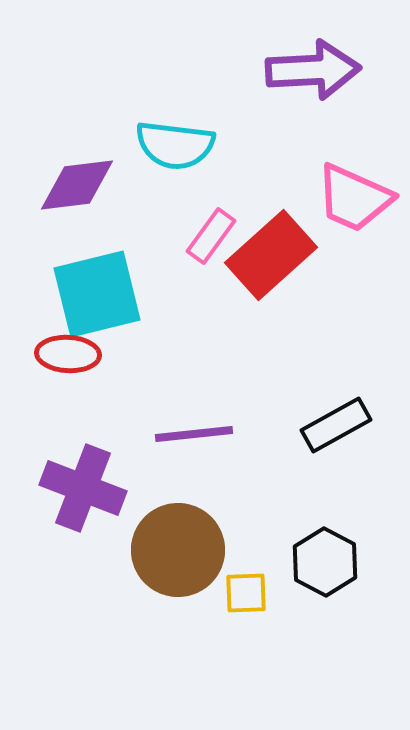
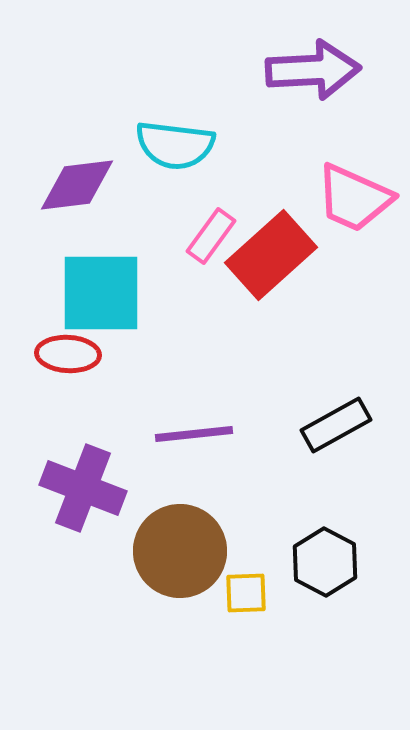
cyan square: moved 4 px right, 1 px up; rotated 14 degrees clockwise
brown circle: moved 2 px right, 1 px down
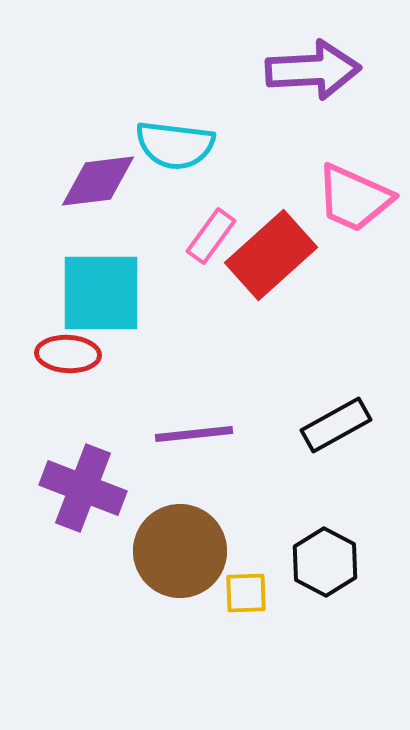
purple diamond: moved 21 px right, 4 px up
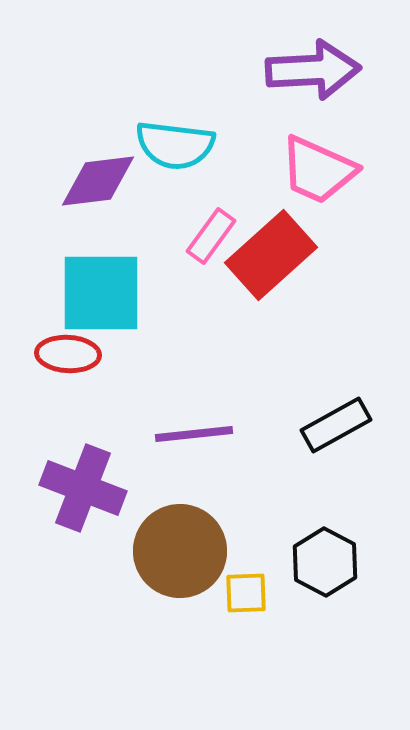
pink trapezoid: moved 36 px left, 28 px up
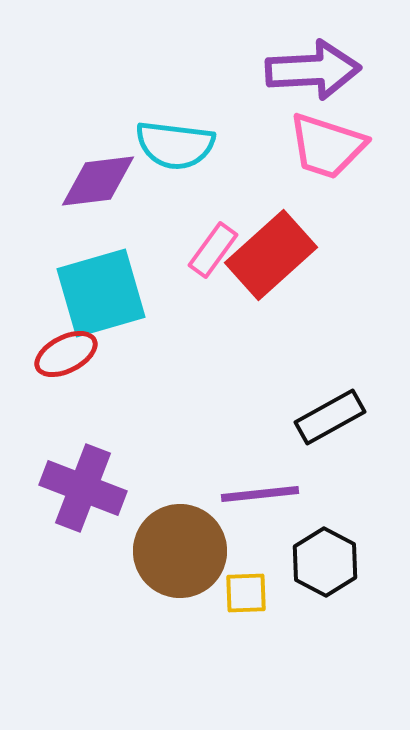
pink trapezoid: moved 9 px right, 24 px up; rotated 6 degrees counterclockwise
pink rectangle: moved 2 px right, 14 px down
cyan square: rotated 16 degrees counterclockwise
red ellipse: moved 2 px left; rotated 30 degrees counterclockwise
black rectangle: moved 6 px left, 8 px up
purple line: moved 66 px right, 60 px down
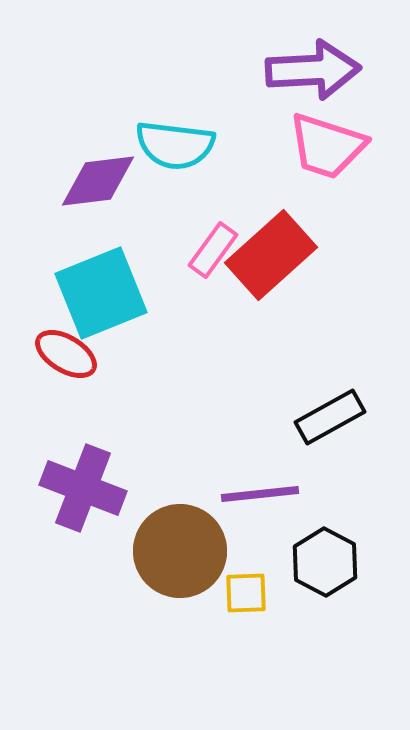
cyan square: rotated 6 degrees counterclockwise
red ellipse: rotated 58 degrees clockwise
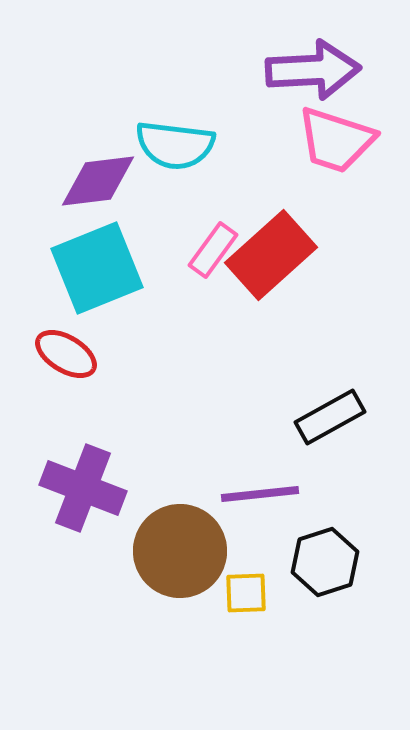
pink trapezoid: moved 9 px right, 6 px up
cyan square: moved 4 px left, 25 px up
black hexagon: rotated 14 degrees clockwise
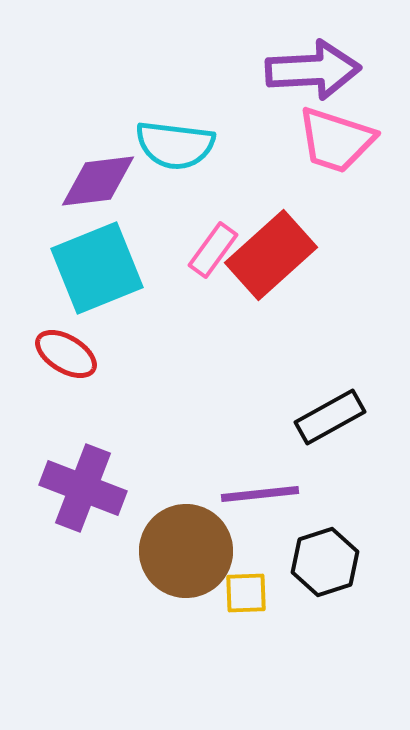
brown circle: moved 6 px right
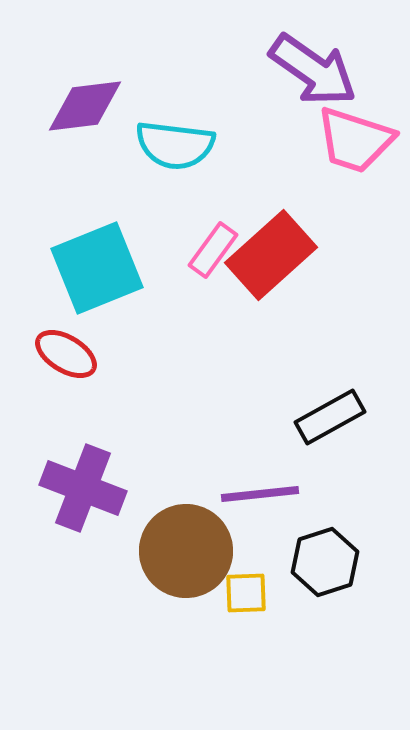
purple arrow: rotated 38 degrees clockwise
pink trapezoid: moved 19 px right
purple diamond: moved 13 px left, 75 px up
